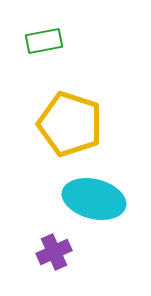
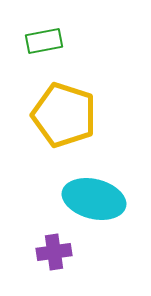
yellow pentagon: moved 6 px left, 9 px up
purple cross: rotated 16 degrees clockwise
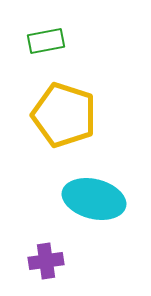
green rectangle: moved 2 px right
purple cross: moved 8 px left, 9 px down
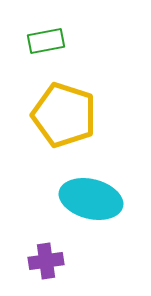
cyan ellipse: moved 3 px left
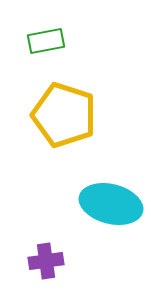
cyan ellipse: moved 20 px right, 5 px down
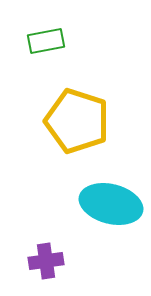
yellow pentagon: moved 13 px right, 6 px down
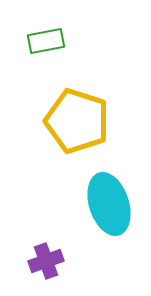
cyan ellipse: moved 2 px left; rotated 58 degrees clockwise
purple cross: rotated 12 degrees counterclockwise
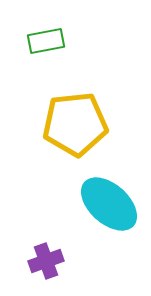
yellow pentagon: moved 2 px left, 3 px down; rotated 24 degrees counterclockwise
cyan ellipse: rotated 30 degrees counterclockwise
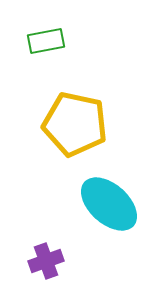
yellow pentagon: rotated 18 degrees clockwise
